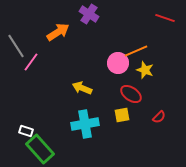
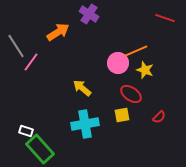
yellow arrow: rotated 18 degrees clockwise
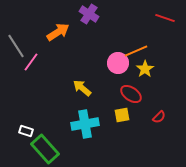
yellow star: moved 1 px up; rotated 18 degrees clockwise
green rectangle: moved 5 px right
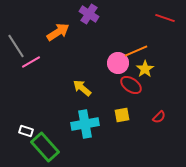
pink line: rotated 24 degrees clockwise
red ellipse: moved 9 px up
green rectangle: moved 2 px up
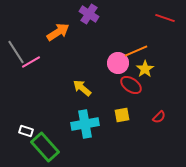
gray line: moved 6 px down
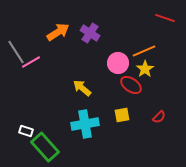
purple cross: moved 1 px right, 19 px down
orange line: moved 8 px right
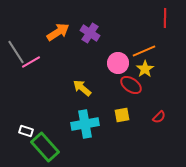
red line: rotated 72 degrees clockwise
